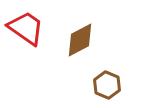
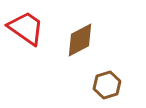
brown hexagon: rotated 20 degrees clockwise
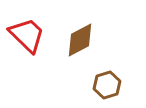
red trapezoid: moved 1 px right, 7 px down; rotated 9 degrees clockwise
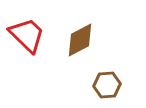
brown hexagon: rotated 12 degrees clockwise
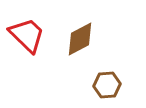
brown diamond: moved 1 px up
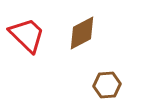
brown diamond: moved 2 px right, 6 px up
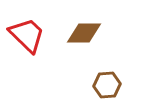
brown diamond: moved 2 px right; rotated 27 degrees clockwise
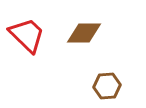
brown hexagon: moved 1 px down
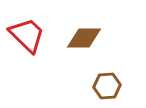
brown diamond: moved 5 px down
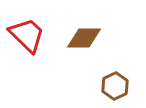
brown hexagon: moved 8 px right; rotated 20 degrees counterclockwise
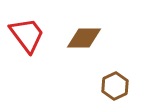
red trapezoid: rotated 9 degrees clockwise
